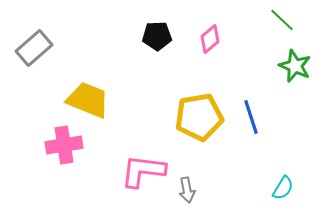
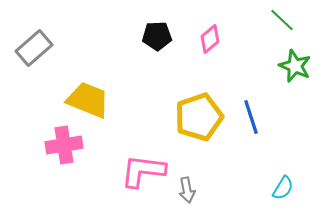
yellow pentagon: rotated 9 degrees counterclockwise
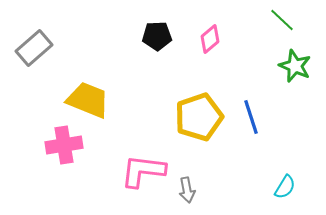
cyan semicircle: moved 2 px right, 1 px up
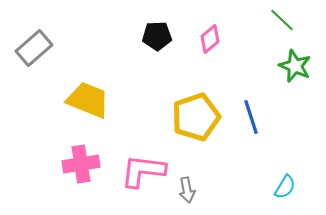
yellow pentagon: moved 3 px left
pink cross: moved 17 px right, 19 px down
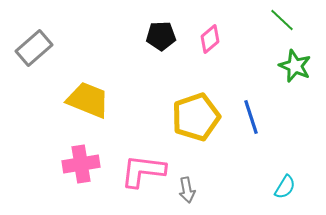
black pentagon: moved 4 px right
